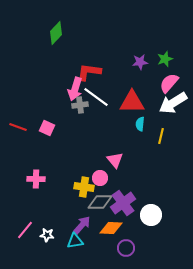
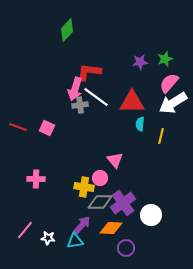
green diamond: moved 11 px right, 3 px up
white star: moved 1 px right, 3 px down
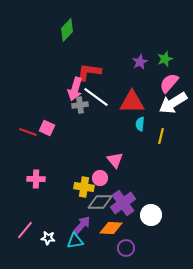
purple star: rotated 21 degrees counterclockwise
red line: moved 10 px right, 5 px down
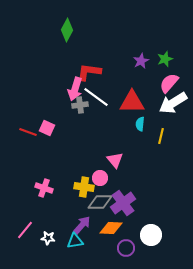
green diamond: rotated 15 degrees counterclockwise
purple star: moved 1 px right, 1 px up
pink cross: moved 8 px right, 9 px down; rotated 18 degrees clockwise
white circle: moved 20 px down
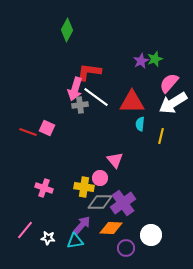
green star: moved 10 px left
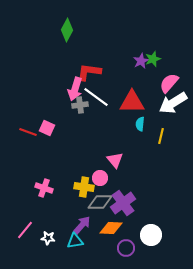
green star: moved 2 px left
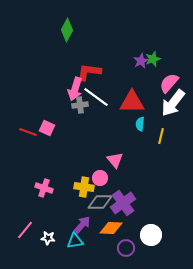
white arrow: rotated 20 degrees counterclockwise
